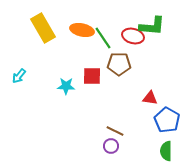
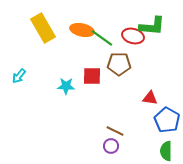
green line: moved 1 px left; rotated 20 degrees counterclockwise
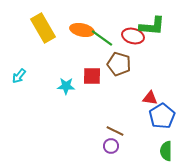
brown pentagon: rotated 15 degrees clockwise
blue pentagon: moved 5 px left, 4 px up; rotated 10 degrees clockwise
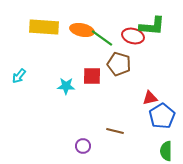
yellow rectangle: moved 1 px right, 1 px up; rotated 56 degrees counterclockwise
red triangle: rotated 21 degrees counterclockwise
brown line: rotated 12 degrees counterclockwise
purple circle: moved 28 px left
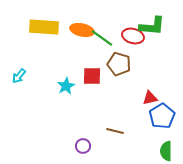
cyan star: rotated 30 degrees counterclockwise
